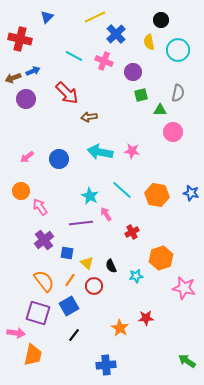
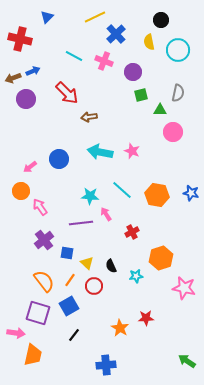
pink star at (132, 151): rotated 14 degrees clockwise
pink arrow at (27, 157): moved 3 px right, 10 px down
cyan star at (90, 196): rotated 24 degrees counterclockwise
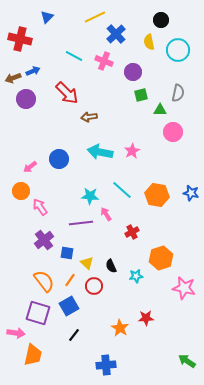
pink star at (132, 151): rotated 21 degrees clockwise
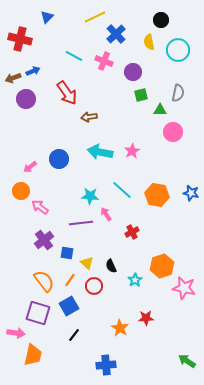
red arrow at (67, 93): rotated 10 degrees clockwise
pink arrow at (40, 207): rotated 18 degrees counterclockwise
orange hexagon at (161, 258): moved 1 px right, 8 px down
cyan star at (136, 276): moved 1 px left, 4 px down; rotated 24 degrees counterclockwise
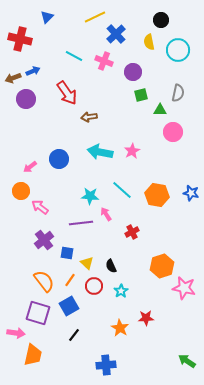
cyan star at (135, 280): moved 14 px left, 11 px down
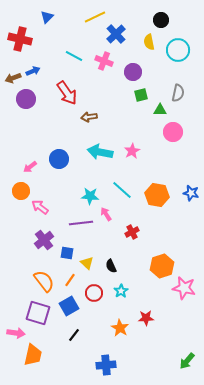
red circle at (94, 286): moved 7 px down
green arrow at (187, 361): rotated 84 degrees counterclockwise
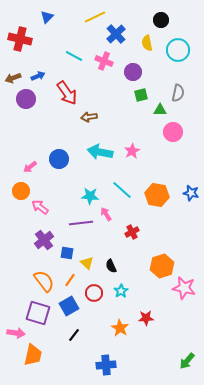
yellow semicircle at (149, 42): moved 2 px left, 1 px down
blue arrow at (33, 71): moved 5 px right, 5 px down
